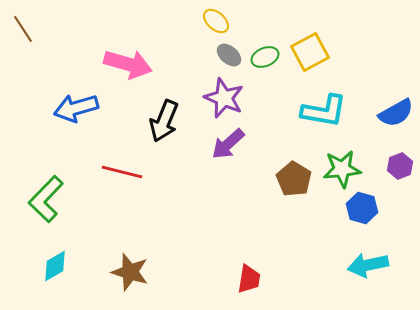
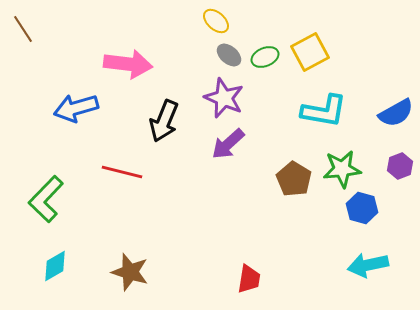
pink arrow: rotated 9 degrees counterclockwise
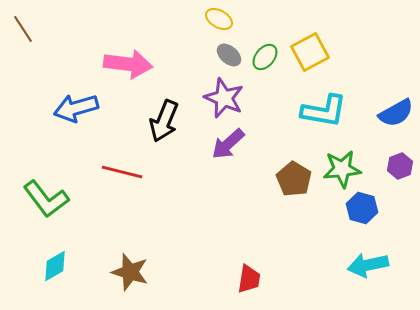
yellow ellipse: moved 3 px right, 2 px up; rotated 12 degrees counterclockwise
green ellipse: rotated 28 degrees counterclockwise
green L-shape: rotated 81 degrees counterclockwise
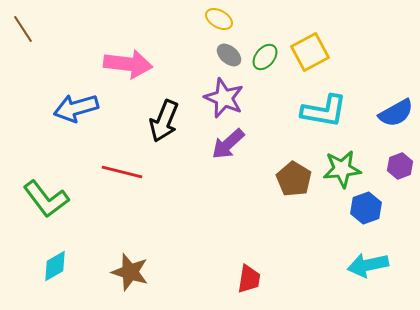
blue hexagon: moved 4 px right; rotated 24 degrees clockwise
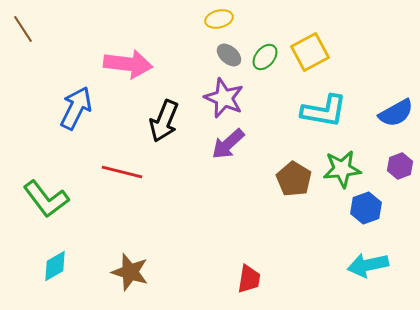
yellow ellipse: rotated 44 degrees counterclockwise
blue arrow: rotated 132 degrees clockwise
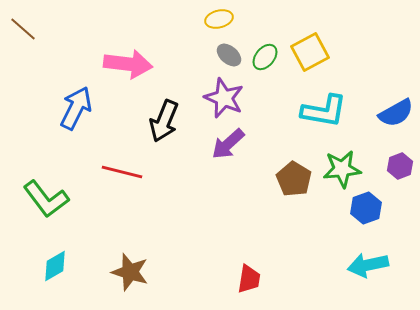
brown line: rotated 16 degrees counterclockwise
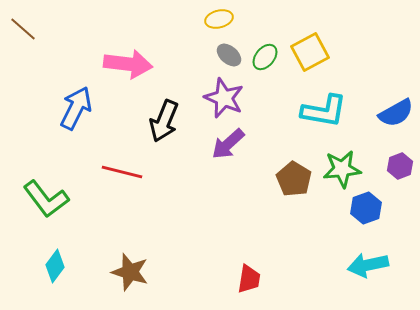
cyan diamond: rotated 24 degrees counterclockwise
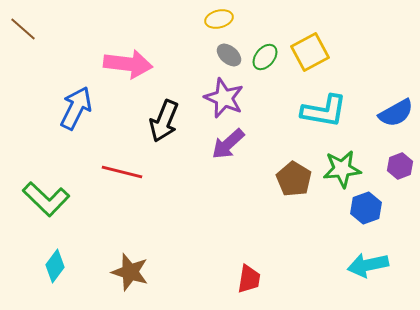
green L-shape: rotated 9 degrees counterclockwise
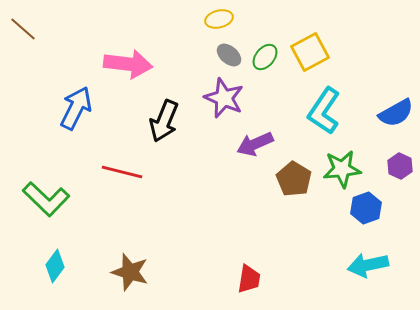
cyan L-shape: rotated 114 degrees clockwise
purple arrow: moved 27 px right; rotated 18 degrees clockwise
purple hexagon: rotated 15 degrees counterclockwise
